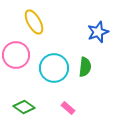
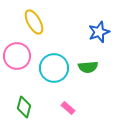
blue star: moved 1 px right
pink circle: moved 1 px right, 1 px down
green semicircle: moved 3 px right; rotated 78 degrees clockwise
green diamond: rotated 70 degrees clockwise
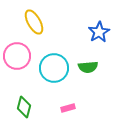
blue star: rotated 10 degrees counterclockwise
pink rectangle: rotated 56 degrees counterclockwise
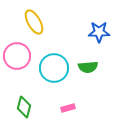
blue star: rotated 30 degrees clockwise
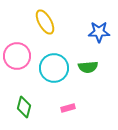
yellow ellipse: moved 11 px right
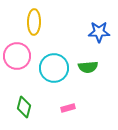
yellow ellipse: moved 11 px left; rotated 30 degrees clockwise
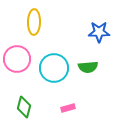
pink circle: moved 3 px down
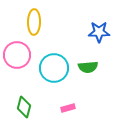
pink circle: moved 4 px up
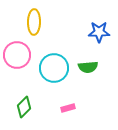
green diamond: rotated 30 degrees clockwise
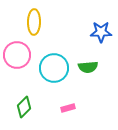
blue star: moved 2 px right
